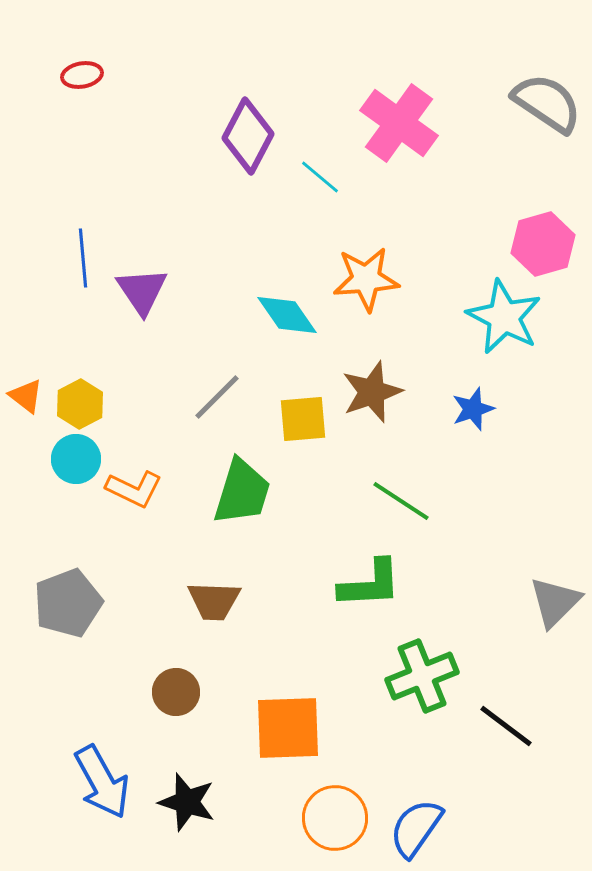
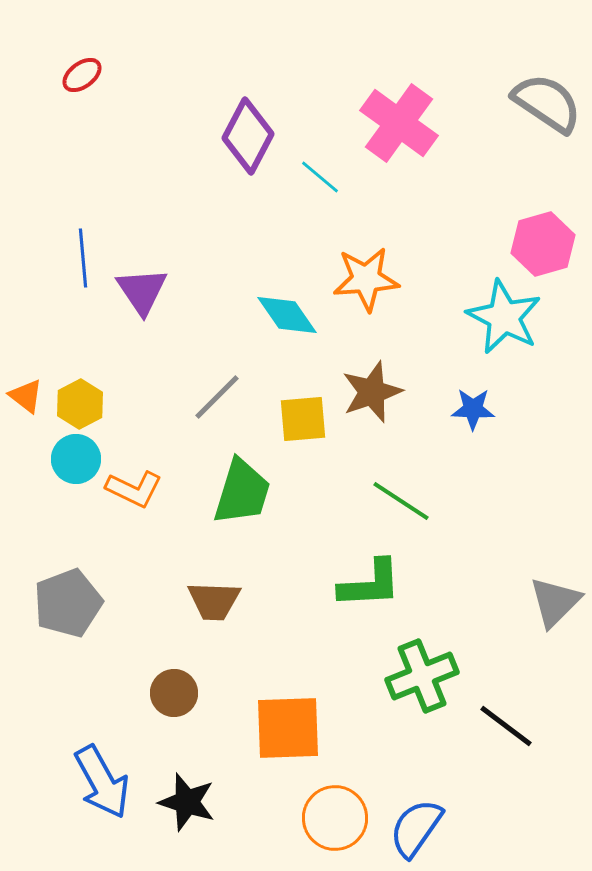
red ellipse: rotated 27 degrees counterclockwise
blue star: rotated 21 degrees clockwise
brown circle: moved 2 px left, 1 px down
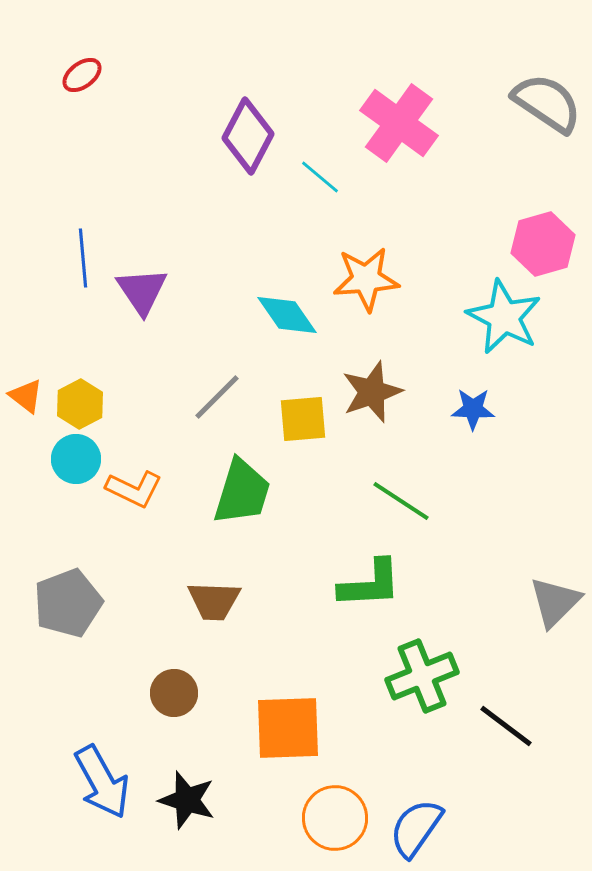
black star: moved 2 px up
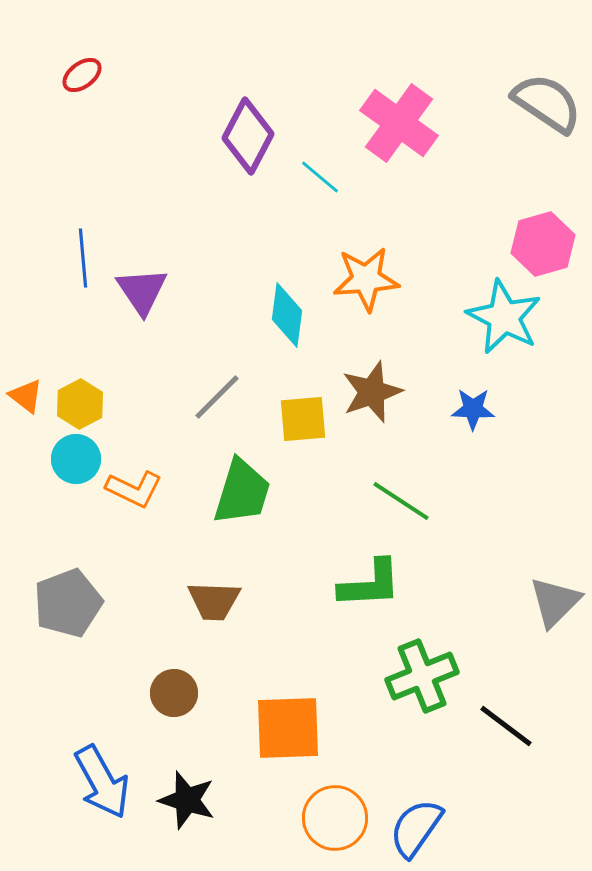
cyan diamond: rotated 42 degrees clockwise
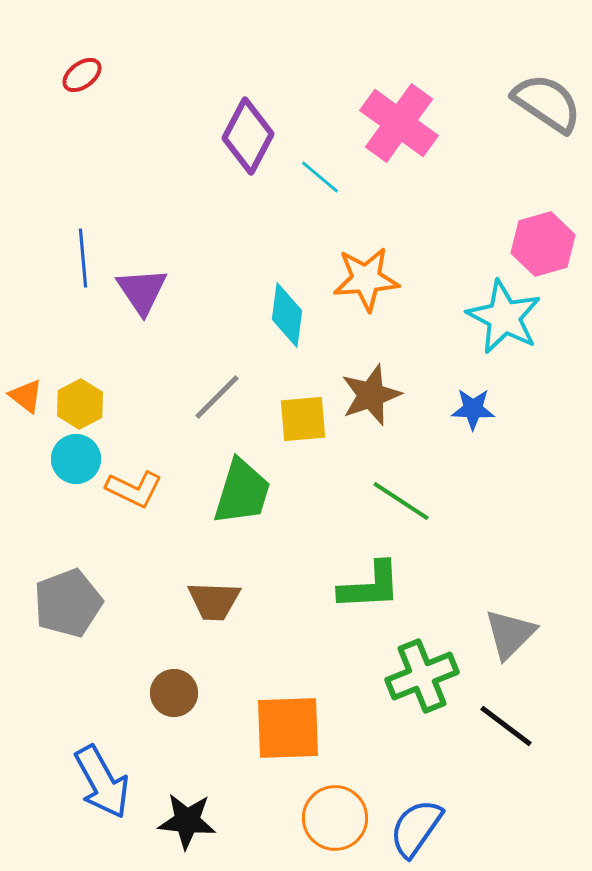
brown star: moved 1 px left, 3 px down
green L-shape: moved 2 px down
gray triangle: moved 45 px left, 32 px down
black star: moved 21 px down; rotated 12 degrees counterclockwise
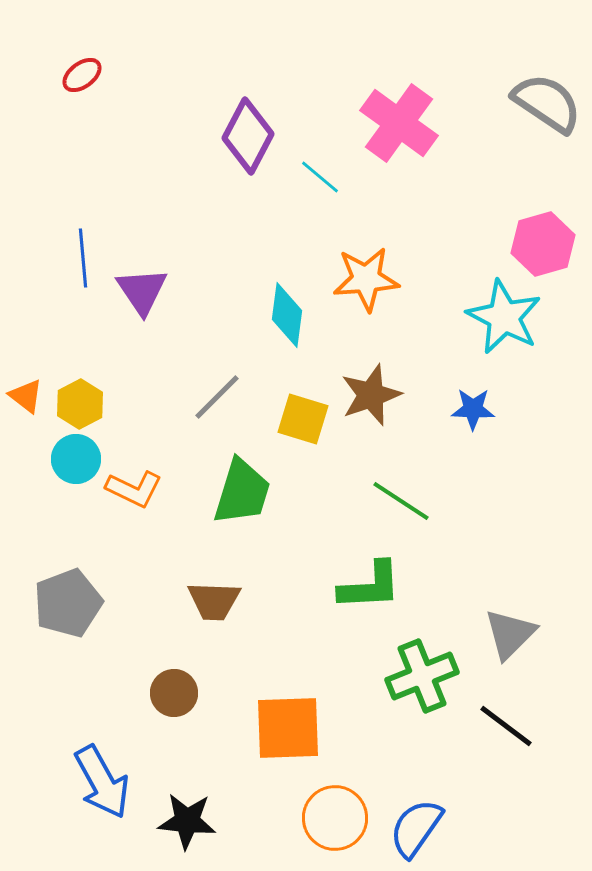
yellow square: rotated 22 degrees clockwise
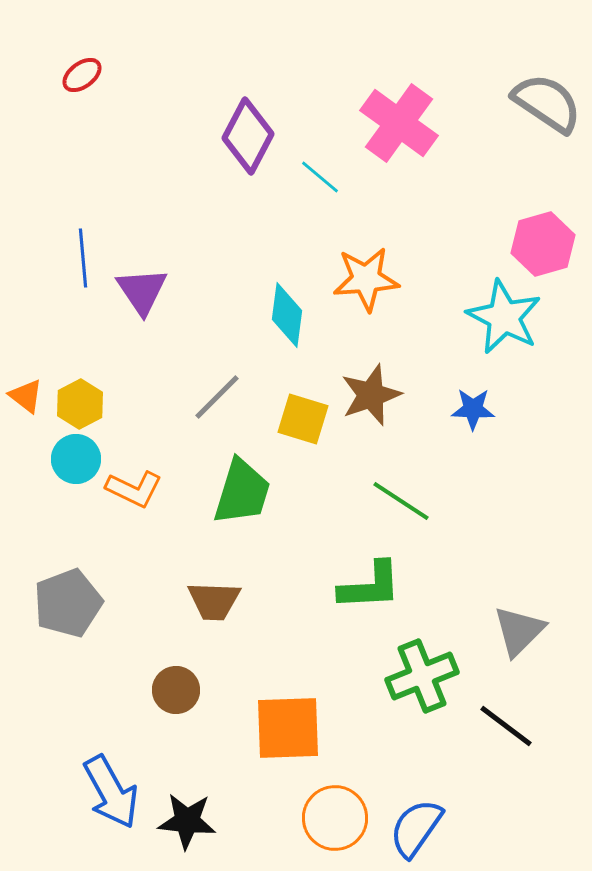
gray triangle: moved 9 px right, 3 px up
brown circle: moved 2 px right, 3 px up
blue arrow: moved 9 px right, 10 px down
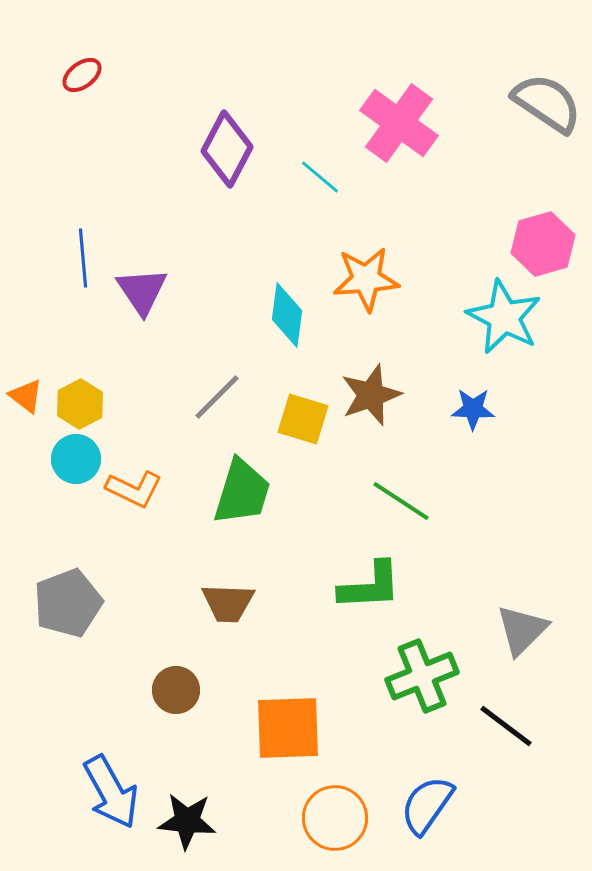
purple diamond: moved 21 px left, 13 px down
brown trapezoid: moved 14 px right, 2 px down
gray triangle: moved 3 px right, 1 px up
blue semicircle: moved 11 px right, 23 px up
